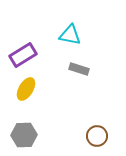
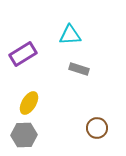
cyan triangle: rotated 15 degrees counterclockwise
purple rectangle: moved 1 px up
yellow ellipse: moved 3 px right, 14 px down
brown circle: moved 8 px up
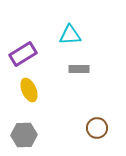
gray rectangle: rotated 18 degrees counterclockwise
yellow ellipse: moved 13 px up; rotated 55 degrees counterclockwise
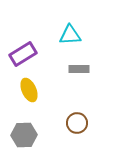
brown circle: moved 20 px left, 5 px up
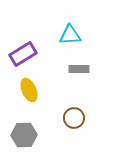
brown circle: moved 3 px left, 5 px up
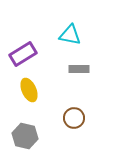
cyan triangle: rotated 15 degrees clockwise
gray hexagon: moved 1 px right, 1 px down; rotated 15 degrees clockwise
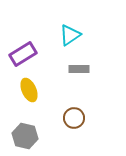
cyan triangle: rotated 45 degrees counterclockwise
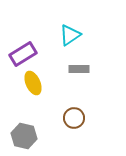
yellow ellipse: moved 4 px right, 7 px up
gray hexagon: moved 1 px left
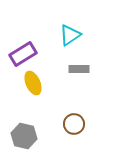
brown circle: moved 6 px down
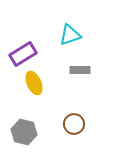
cyan triangle: rotated 15 degrees clockwise
gray rectangle: moved 1 px right, 1 px down
yellow ellipse: moved 1 px right
gray hexagon: moved 4 px up
